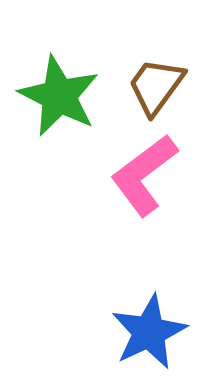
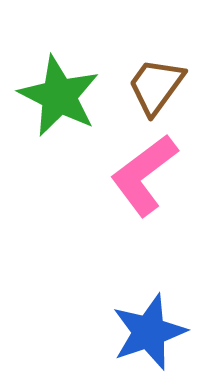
blue star: rotated 6 degrees clockwise
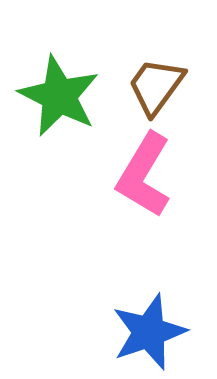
pink L-shape: rotated 22 degrees counterclockwise
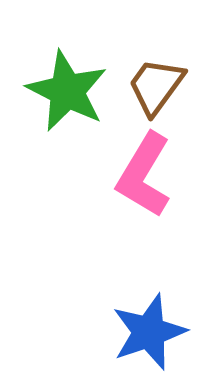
green star: moved 8 px right, 5 px up
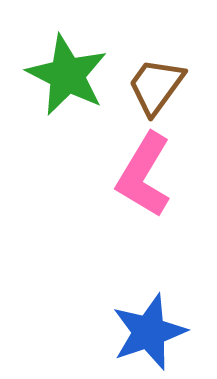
green star: moved 16 px up
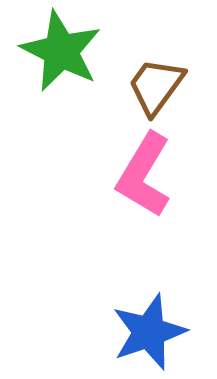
green star: moved 6 px left, 24 px up
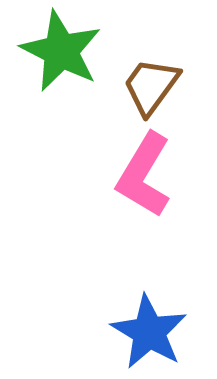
brown trapezoid: moved 5 px left
blue star: rotated 22 degrees counterclockwise
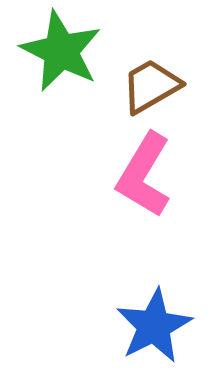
brown trapezoid: rotated 24 degrees clockwise
blue star: moved 5 px right, 6 px up; rotated 14 degrees clockwise
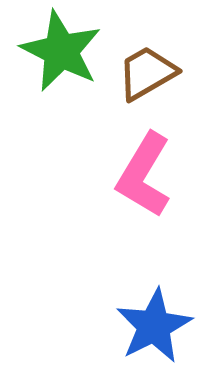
brown trapezoid: moved 4 px left, 13 px up
